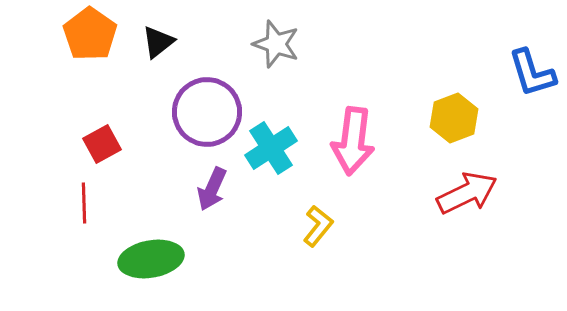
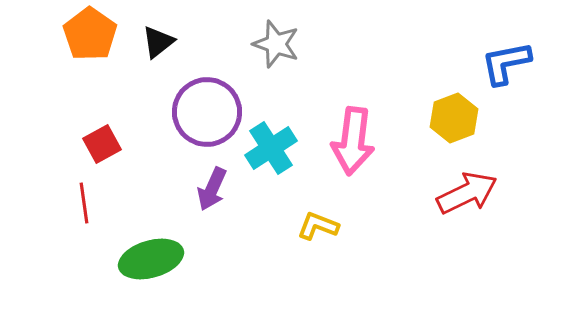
blue L-shape: moved 26 px left, 10 px up; rotated 96 degrees clockwise
red line: rotated 6 degrees counterclockwise
yellow L-shape: rotated 108 degrees counterclockwise
green ellipse: rotated 6 degrees counterclockwise
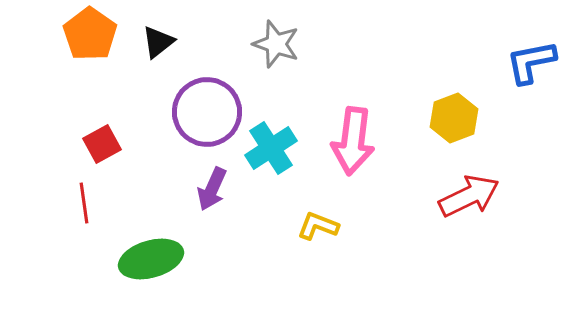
blue L-shape: moved 25 px right, 1 px up
red arrow: moved 2 px right, 3 px down
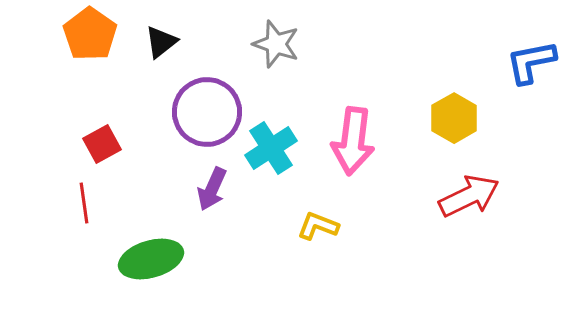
black triangle: moved 3 px right
yellow hexagon: rotated 9 degrees counterclockwise
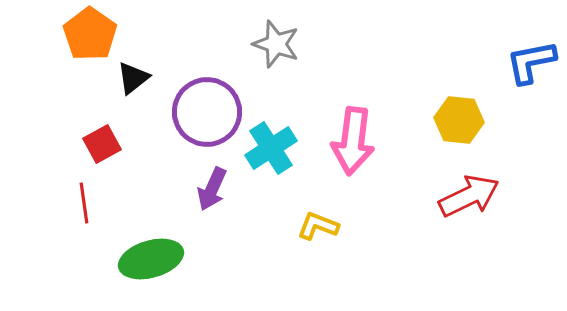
black triangle: moved 28 px left, 36 px down
yellow hexagon: moved 5 px right, 2 px down; rotated 24 degrees counterclockwise
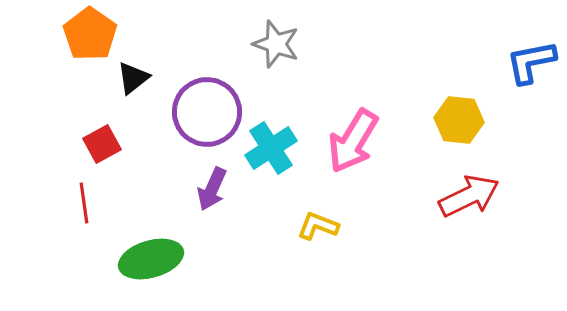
pink arrow: rotated 24 degrees clockwise
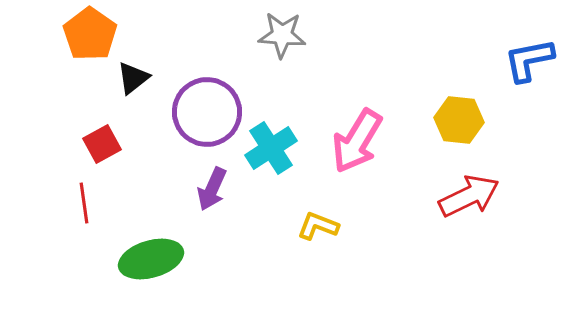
gray star: moved 6 px right, 9 px up; rotated 15 degrees counterclockwise
blue L-shape: moved 2 px left, 2 px up
pink arrow: moved 4 px right
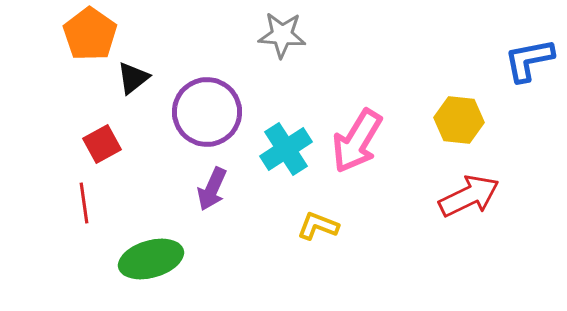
cyan cross: moved 15 px right, 1 px down
